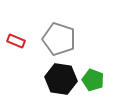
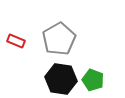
gray pentagon: rotated 24 degrees clockwise
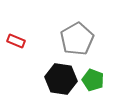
gray pentagon: moved 18 px right
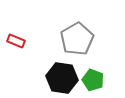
black hexagon: moved 1 px right, 1 px up
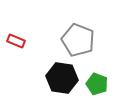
gray pentagon: moved 1 px right, 1 px down; rotated 20 degrees counterclockwise
green pentagon: moved 4 px right, 4 px down
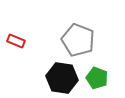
green pentagon: moved 6 px up
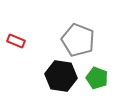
black hexagon: moved 1 px left, 2 px up
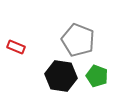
red rectangle: moved 6 px down
green pentagon: moved 2 px up
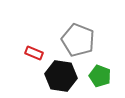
red rectangle: moved 18 px right, 6 px down
green pentagon: moved 3 px right
